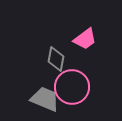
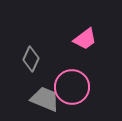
gray diamond: moved 25 px left; rotated 15 degrees clockwise
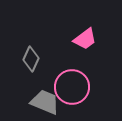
gray trapezoid: moved 3 px down
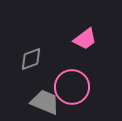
gray diamond: rotated 45 degrees clockwise
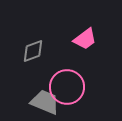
gray diamond: moved 2 px right, 8 px up
pink circle: moved 5 px left
